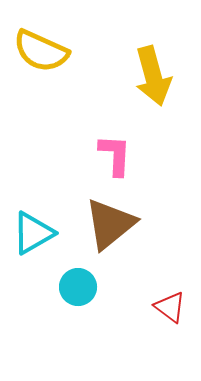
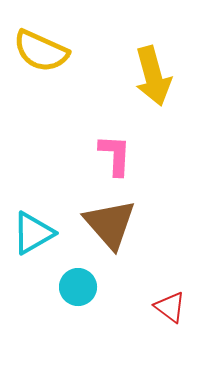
brown triangle: rotated 32 degrees counterclockwise
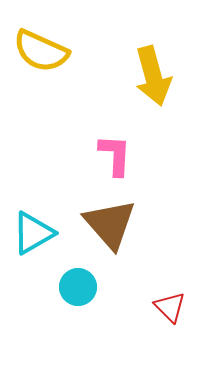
red triangle: rotated 8 degrees clockwise
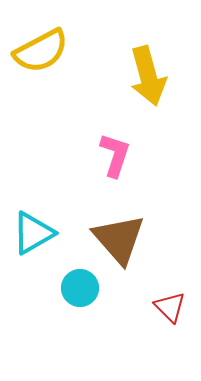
yellow semicircle: rotated 52 degrees counterclockwise
yellow arrow: moved 5 px left
pink L-shape: rotated 15 degrees clockwise
brown triangle: moved 9 px right, 15 px down
cyan circle: moved 2 px right, 1 px down
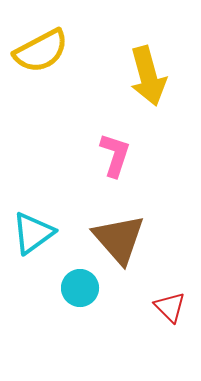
cyan triangle: rotated 6 degrees counterclockwise
